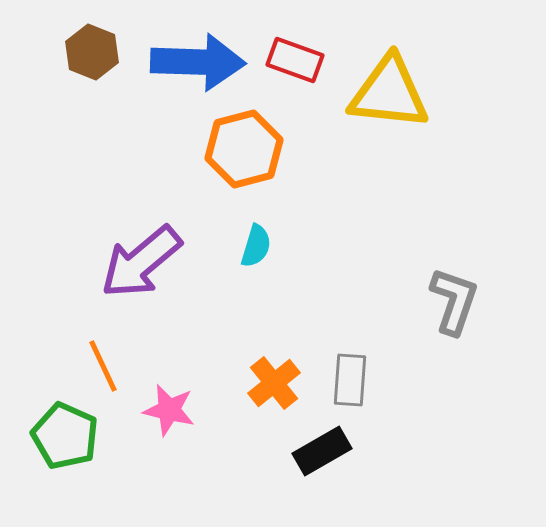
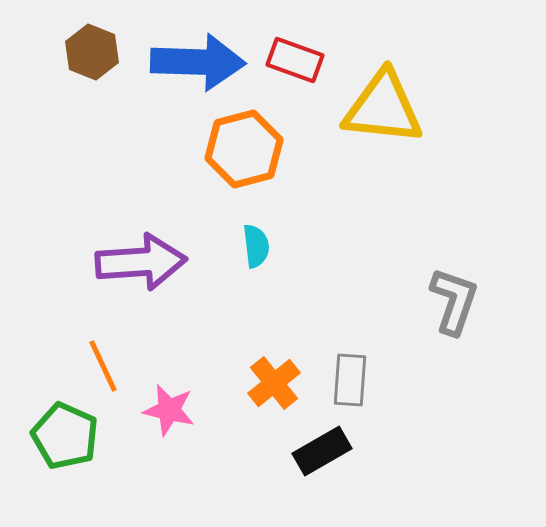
yellow triangle: moved 6 px left, 15 px down
cyan semicircle: rotated 24 degrees counterclockwise
purple arrow: rotated 144 degrees counterclockwise
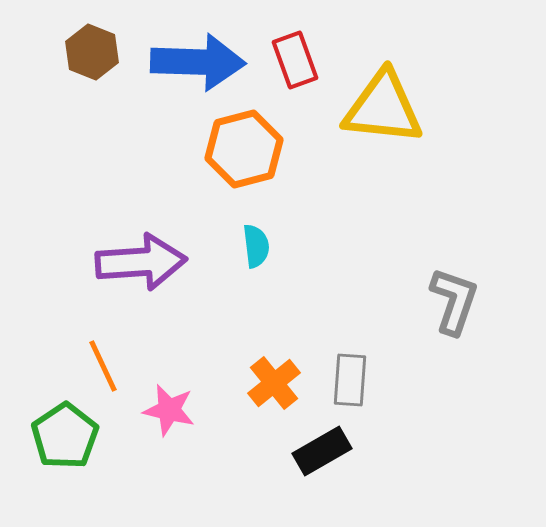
red rectangle: rotated 50 degrees clockwise
green pentagon: rotated 14 degrees clockwise
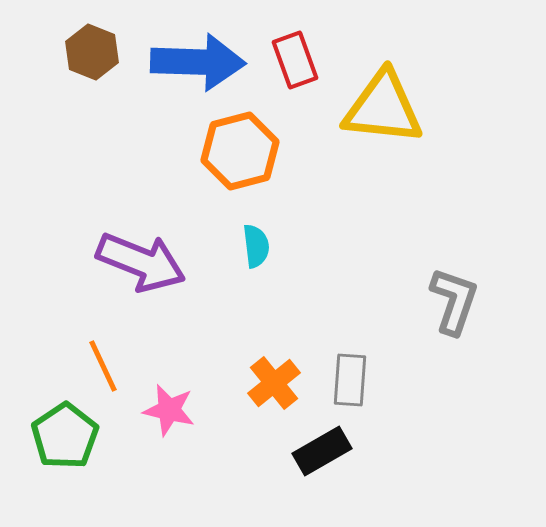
orange hexagon: moved 4 px left, 2 px down
purple arrow: rotated 26 degrees clockwise
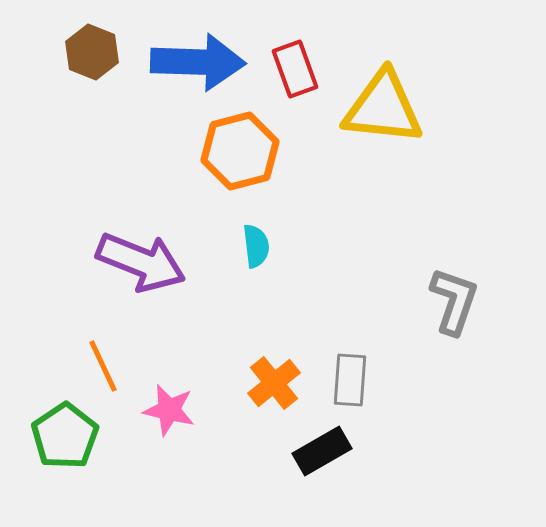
red rectangle: moved 9 px down
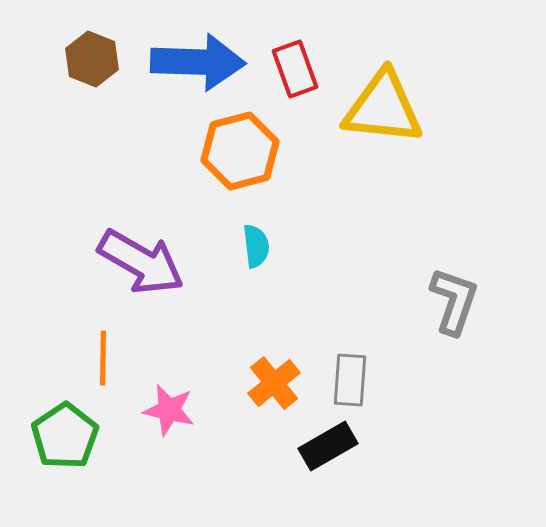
brown hexagon: moved 7 px down
purple arrow: rotated 8 degrees clockwise
orange line: moved 8 px up; rotated 26 degrees clockwise
black rectangle: moved 6 px right, 5 px up
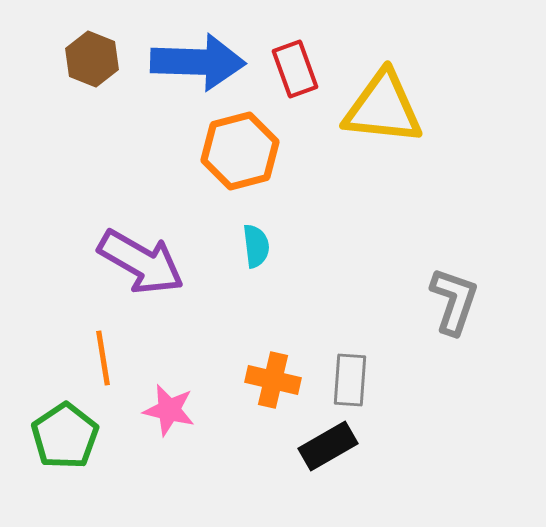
orange line: rotated 10 degrees counterclockwise
orange cross: moved 1 px left, 3 px up; rotated 38 degrees counterclockwise
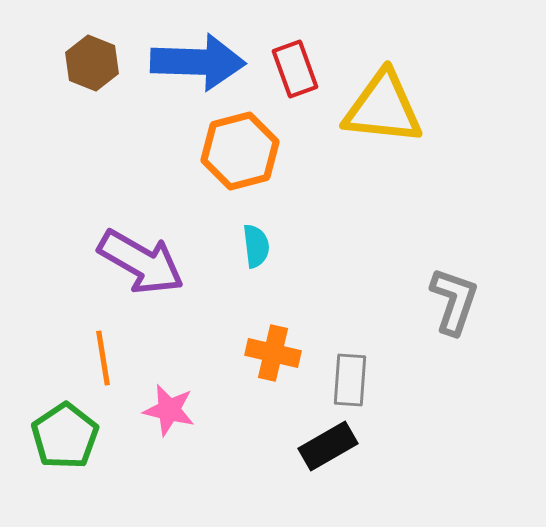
brown hexagon: moved 4 px down
orange cross: moved 27 px up
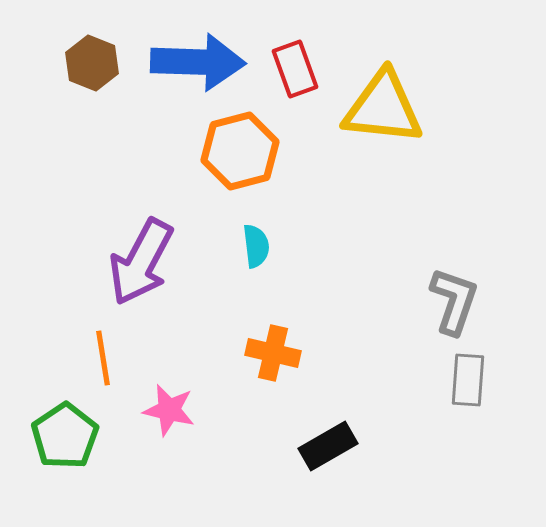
purple arrow: rotated 88 degrees clockwise
gray rectangle: moved 118 px right
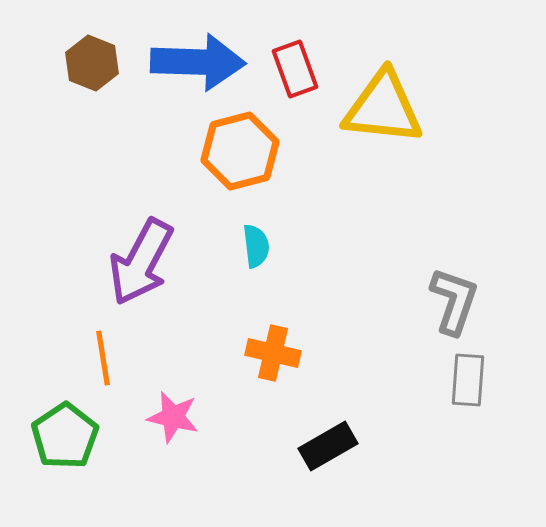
pink star: moved 4 px right, 7 px down
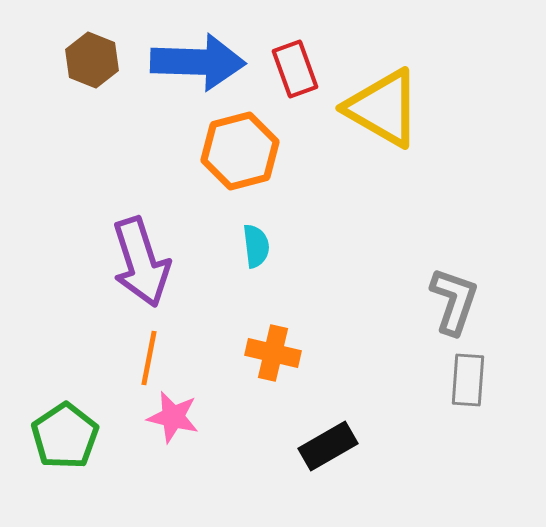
brown hexagon: moved 3 px up
yellow triangle: rotated 24 degrees clockwise
purple arrow: rotated 46 degrees counterclockwise
orange line: moved 46 px right; rotated 20 degrees clockwise
